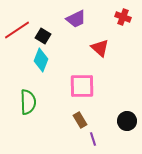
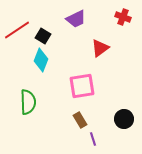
red triangle: rotated 42 degrees clockwise
pink square: rotated 8 degrees counterclockwise
black circle: moved 3 px left, 2 px up
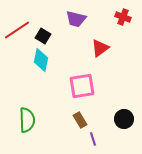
purple trapezoid: rotated 40 degrees clockwise
cyan diamond: rotated 10 degrees counterclockwise
green semicircle: moved 1 px left, 18 px down
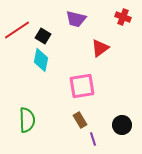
black circle: moved 2 px left, 6 px down
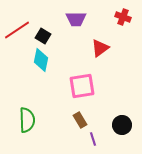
purple trapezoid: rotated 15 degrees counterclockwise
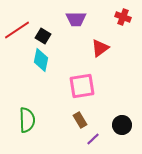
purple line: rotated 64 degrees clockwise
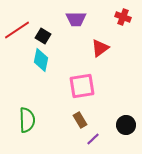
black circle: moved 4 px right
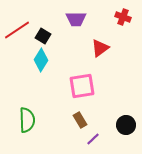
cyan diamond: rotated 20 degrees clockwise
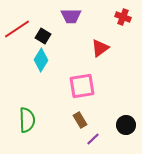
purple trapezoid: moved 5 px left, 3 px up
red line: moved 1 px up
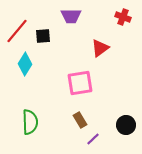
red line: moved 2 px down; rotated 16 degrees counterclockwise
black square: rotated 35 degrees counterclockwise
cyan diamond: moved 16 px left, 4 px down
pink square: moved 2 px left, 3 px up
green semicircle: moved 3 px right, 2 px down
